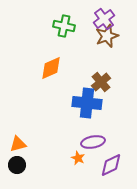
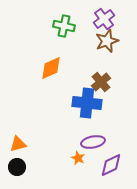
brown star: moved 5 px down
black circle: moved 2 px down
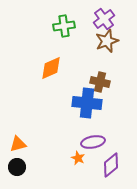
green cross: rotated 20 degrees counterclockwise
brown cross: moved 1 px left; rotated 36 degrees counterclockwise
purple diamond: rotated 15 degrees counterclockwise
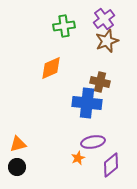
orange star: rotated 24 degrees clockwise
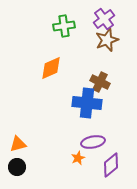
brown star: moved 1 px up
brown cross: rotated 12 degrees clockwise
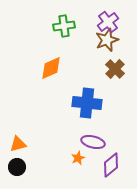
purple cross: moved 4 px right, 3 px down
brown cross: moved 15 px right, 13 px up; rotated 18 degrees clockwise
purple ellipse: rotated 25 degrees clockwise
